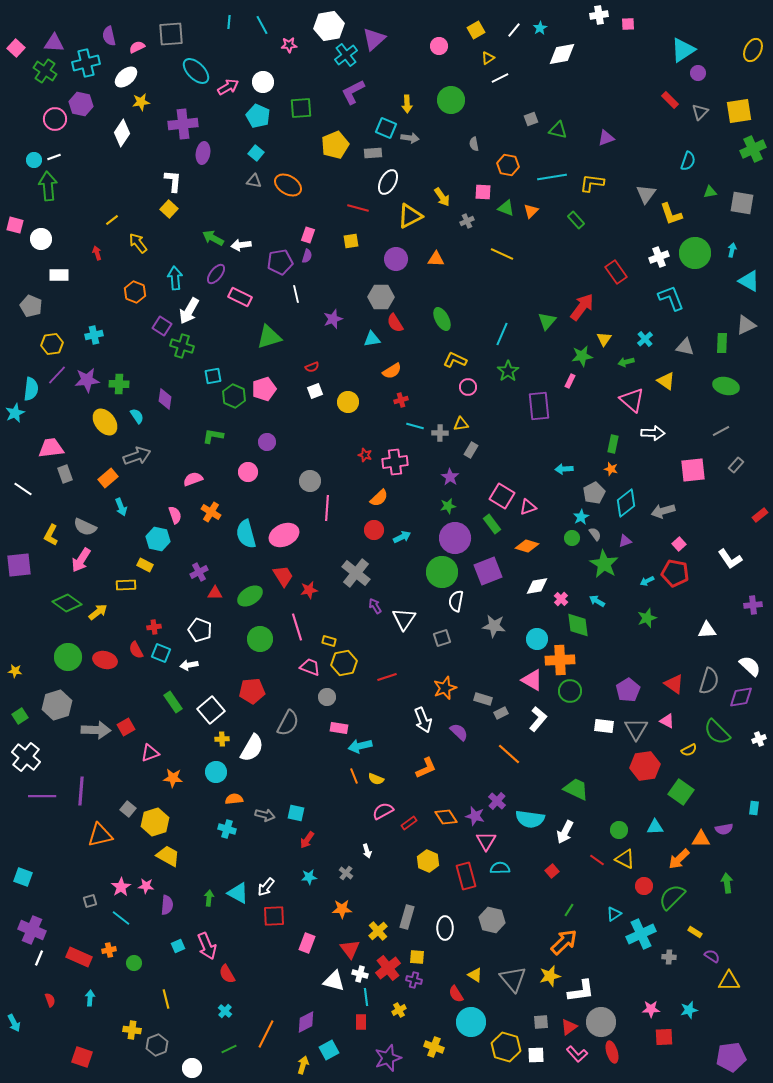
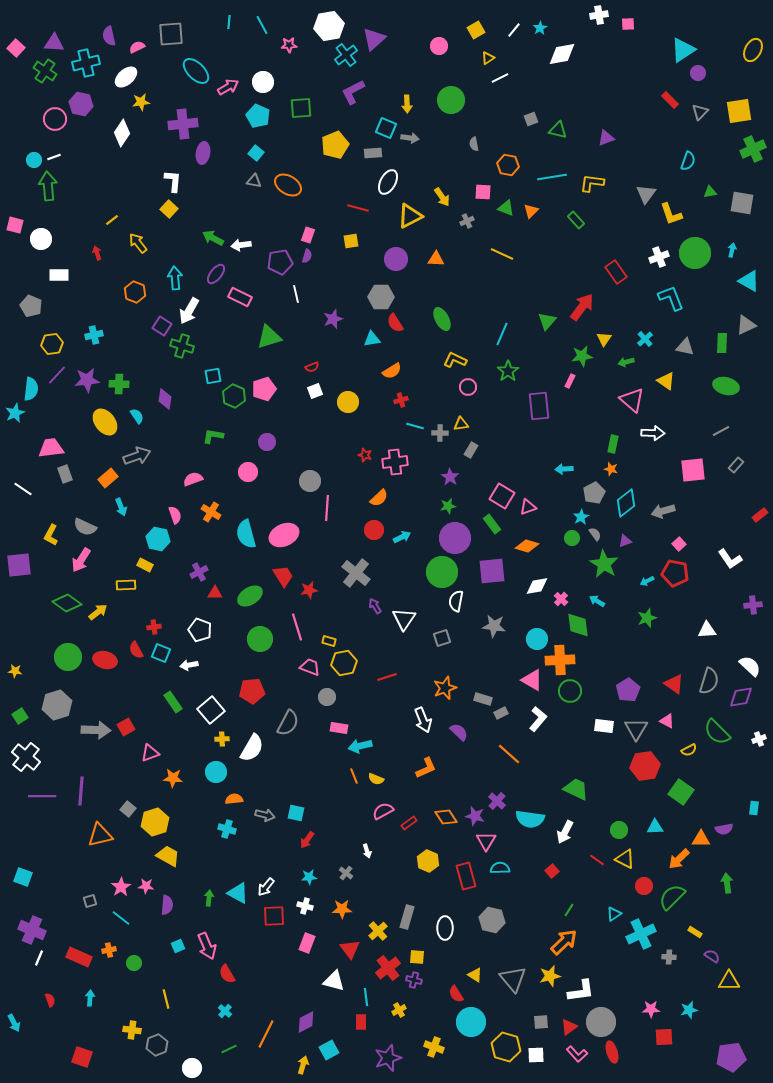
purple square at (488, 571): moved 4 px right; rotated 16 degrees clockwise
white cross at (360, 974): moved 55 px left, 68 px up
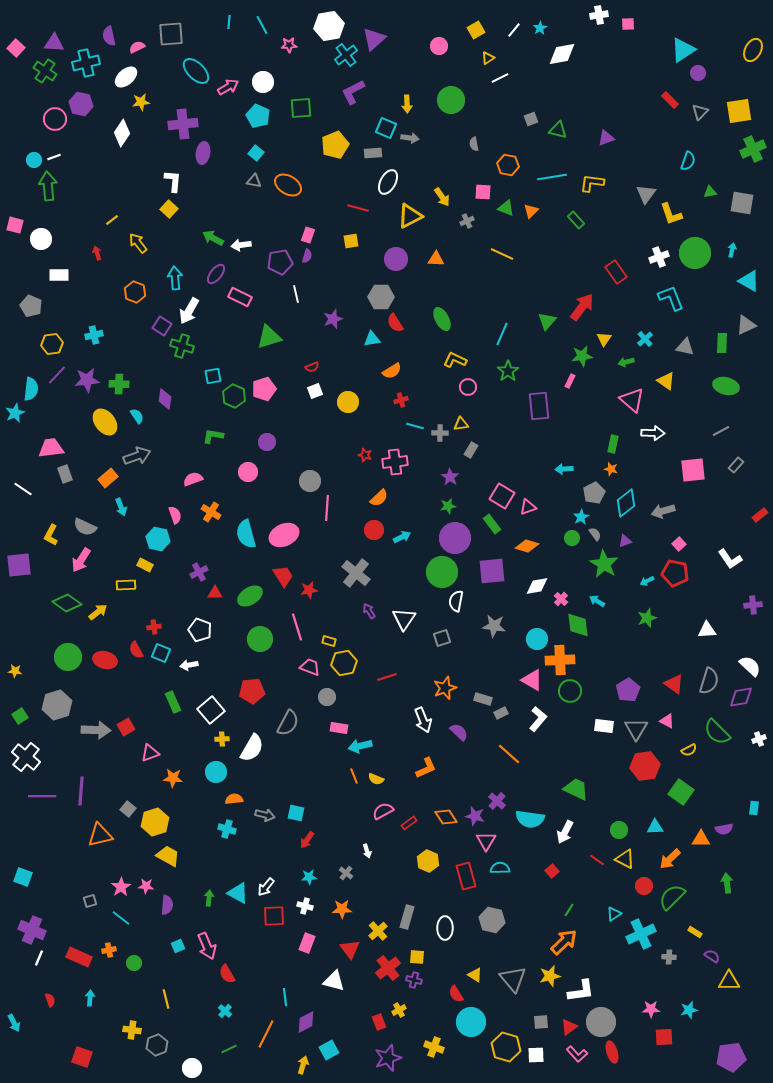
purple arrow at (375, 606): moved 6 px left, 5 px down
green rectangle at (173, 702): rotated 10 degrees clockwise
orange arrow at (679, 859): moved 9 px left
cyan line at (366, 997): moved 81 px left
red rectangle at (361, 1022): moved 18 px right; rotated 21 degrees counterclockwise
